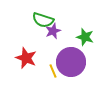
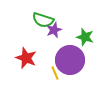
purple star: moved 1 px right, 1 px up
purple circle: moved 1 px left, 2 px up
yellow line: moved 2 px right, 2 px down
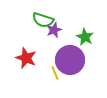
green star: rotated 12 degrees clockwise
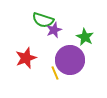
red star: rotated 30 degrees clockwise
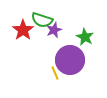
green semicircle: moved 1 px left
red star: moved 3 px left, 28 px up; rotated 15 degrees counterclockwise
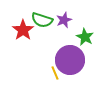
purple star: moved 10 px right, 10 px up
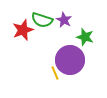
purple star: rotated 21 degrees counterclockwise
red star: rotated 15 degrees clockwise
green star: rotated 12 degrees counterclockwise
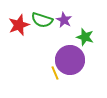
red star: moved 4 px left, 5 px up
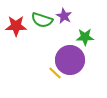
purple star: moved 4 px up
red star: moved 3 px left, 1 px down; rotated 20 degrees clockwise
green star: rotated 18 degrees counterclockwise
yellow line: rotated 24 degrees counterclockwise
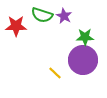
green semicircle: moved 5 px up
purple circle: moved 13 px right
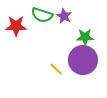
yellow line: moved 1 px right, 4 px up
